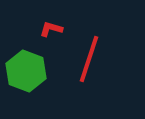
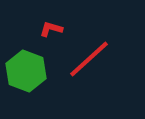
red line: rotated 30 degrees clockwise
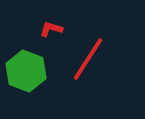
red line: moved 1 px left; rotated 15 degrees counterclockwise
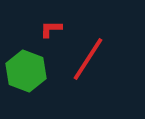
red L-shape: rotated 15 degrees counterclockwise
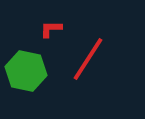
green hexagon: rotated 9 degrees counterclockwise
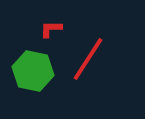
green hexagon: moved 7 px right
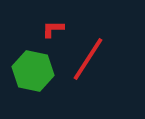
red L-shape: moved 2 px right
